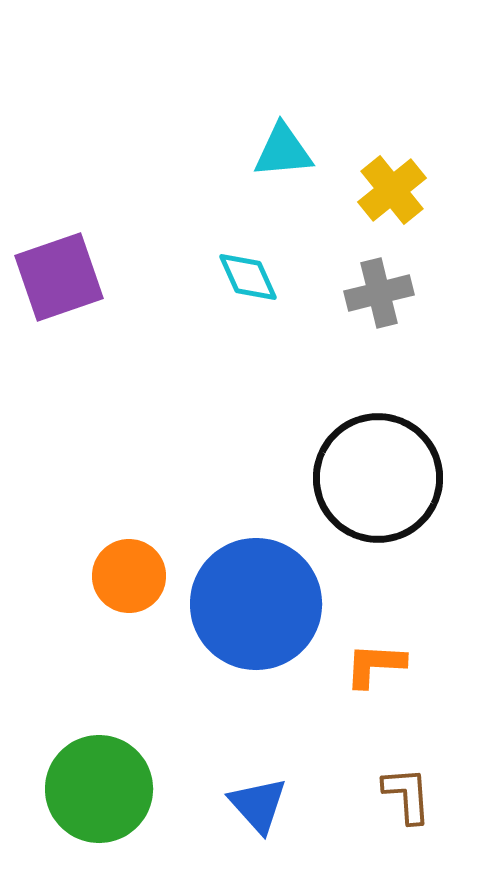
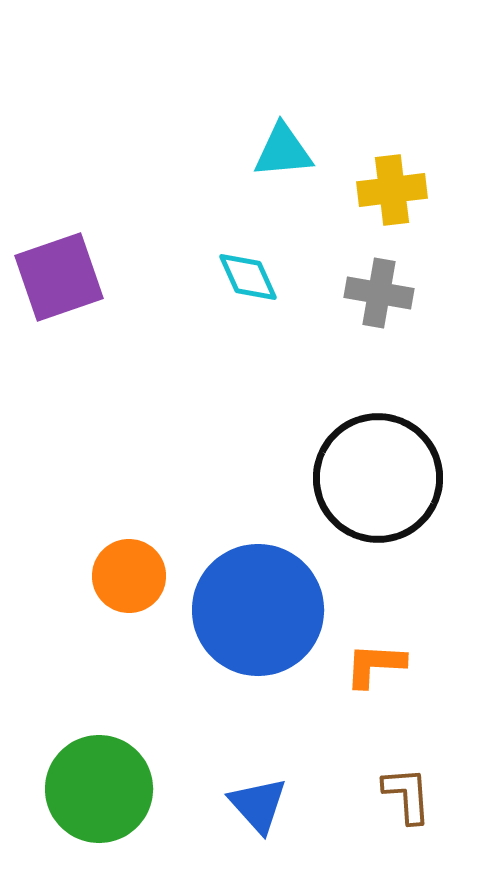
yellow cross: rotated 32 degrees clockwise
gray cross: rotated 24 degrees clockwise
blue circle: moved 2 px right, 6 px down
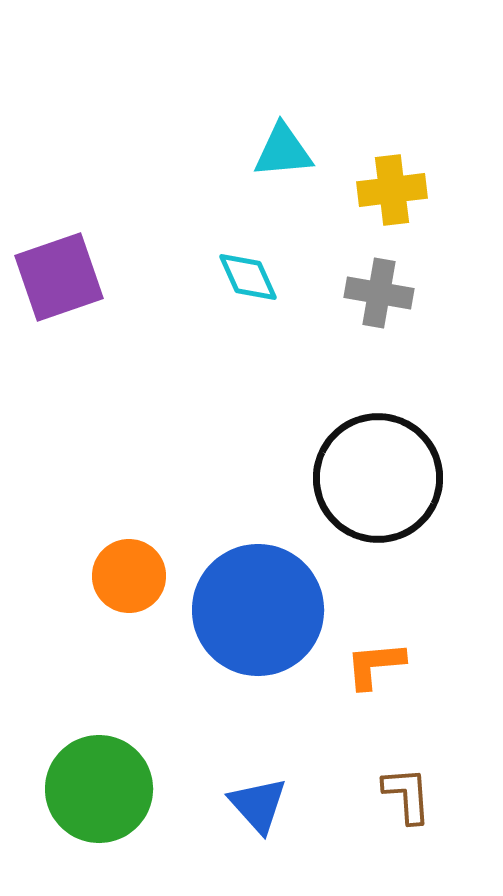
orange L-shape: rotated 8 degrees counterclockwise
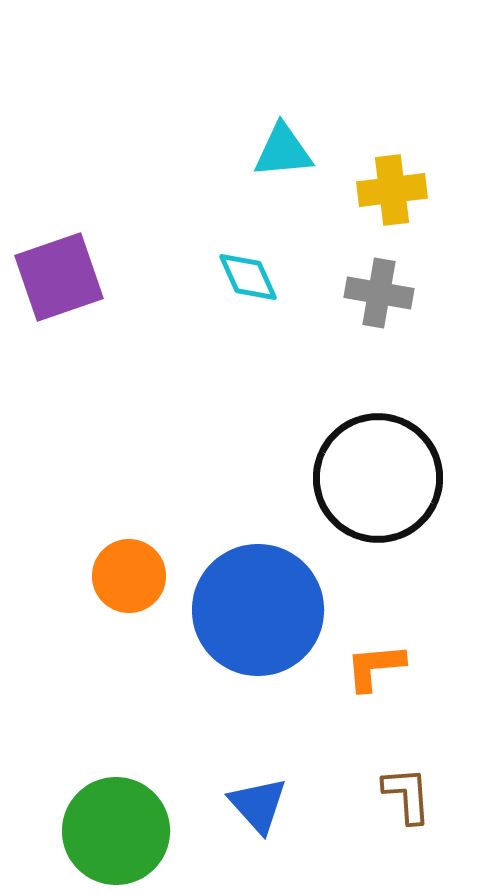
orange L-shape: moved 2 px down
green circle: moved 17 px right, 42 px down
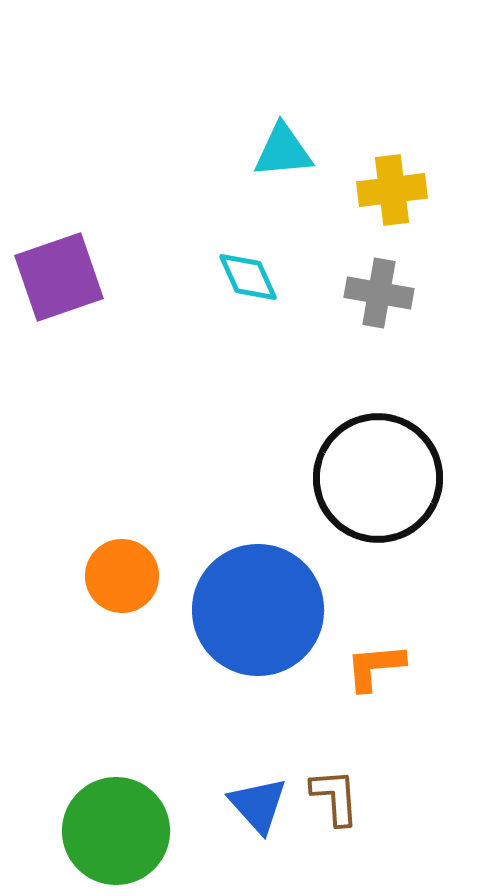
orange circle: moved 7 px left
brown L-shape: moved 72 px left, 2 px down
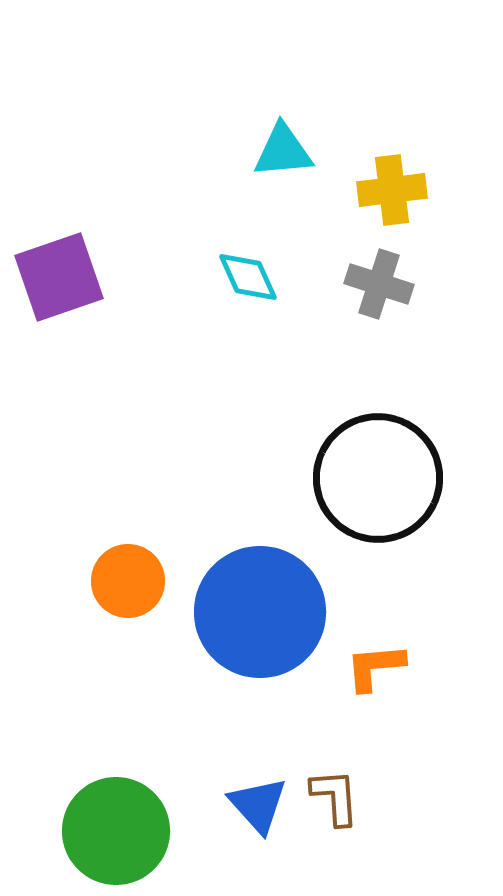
gray cross: moved 9 px up; rotated 8 degrees clockwise
orange circle: moved 6 px right, 5 px down
blue circle: moved 2 px right, 2 px down
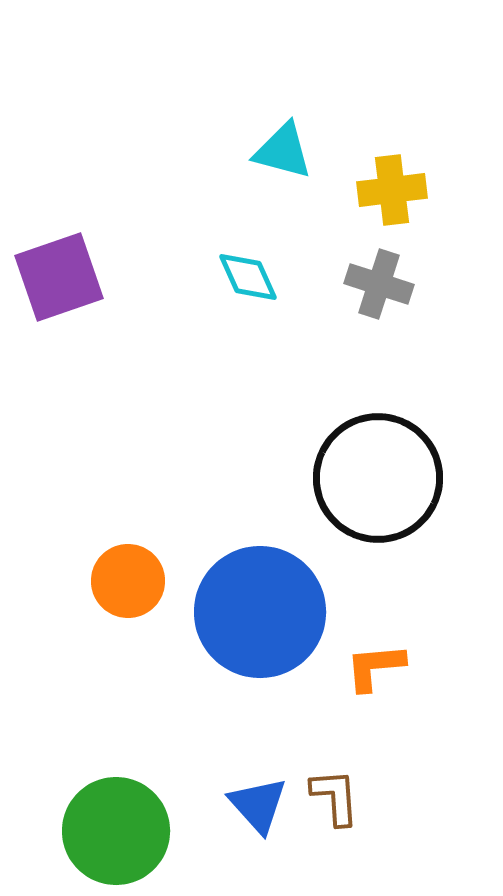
cyan triangle: rotated 20 degrees clockwise
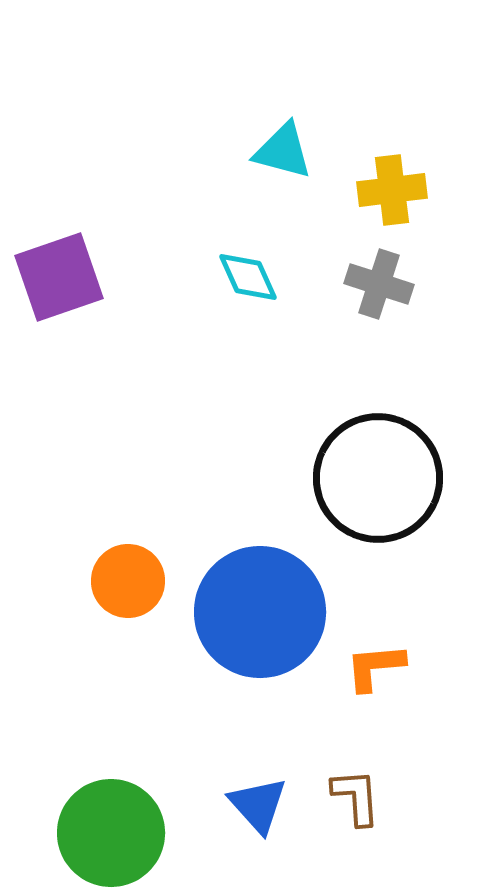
brown L-shape: moved 21 px right
green circle: moved 5 px left, 2 px down
